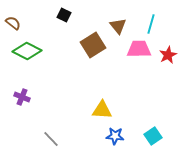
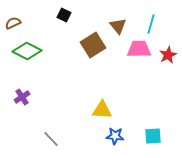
brown semicircle: rotated 63 degrees counterclockwise
purple cross: rotated 35 degrees clockwise
cyan square: rotated 30 degrees clockwise
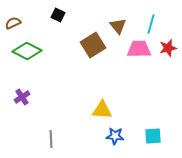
black square: moved 6 px left
red star: moved 7 px up; rotated 12 degrees clockwise
gray line: rotated 42 degrees clockwise
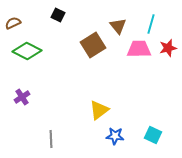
yellow triangle: moved 3 px left; rotated 40 degrees counterclockwise
cyan square: moved 1 px up; rotated 30 degrees clockwise
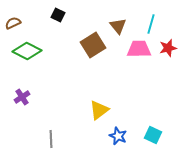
blue star: moved 3 px right; rotated 18 degrees clockwise
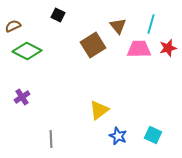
brown semicircle: moved 3 px down
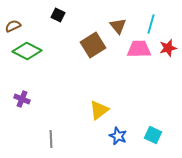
purple cross: moved 2 px down; rotated 35 degrees counterclockwise
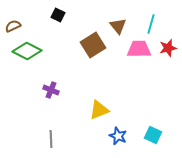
purple cross: moved 29 px right, 9 px up
yellow triangle: rotated 15 degrees clockwise
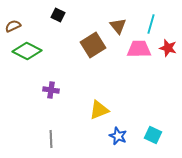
red star: rotated 30 degrees clockwise
purple cross: rotated 14 degrees counterclockwise
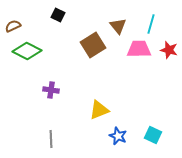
red star: moved 1 px right, 2 px down
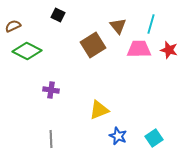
cyan square: moved 1 px right, 3 px down; rotated 30 degrees clockwise
